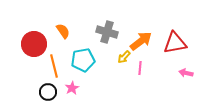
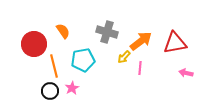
black circle: moved 2 px right, 1 px up
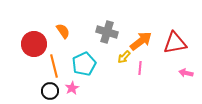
cyan pentagon: moved 1 px right, 4 px down; rotated 15 degrees counterclockwise
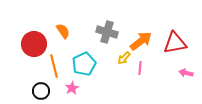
yellow arrow: moved 1 px down
black circle: moved 9 px left
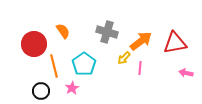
cyan pentagon: rotated 10 degrees counterclockwise
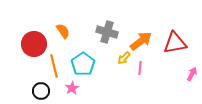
cyan pentagon: moved 1 px left
pink arrow: moved 6 px right, 1 px down; rotated 104 degrees clockwise
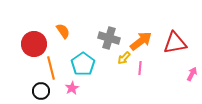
gray cross: moved 2 px right, 6 px down
orange line: moved 3 px left, 2 px down
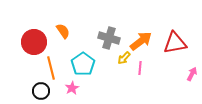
red circle: moved 2 px up
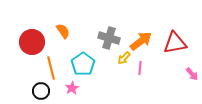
red circle: moved 2 px left
pink arrow: rotated 112 degrees clockwise
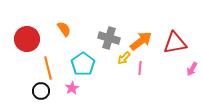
orange semicircle: moved 1 px right, 2 px up
red circle: moved 5 px left, 3 px up
orange line: moved 3 px left
pink arrow: moved 5 px up; rotated 72 degrees clockwise
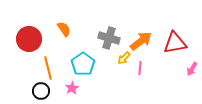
red circle: moved 2 px right
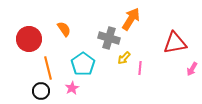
orange arrow: moved 10 px left, 22 px up; rotated 20 degrees counterclockwise
